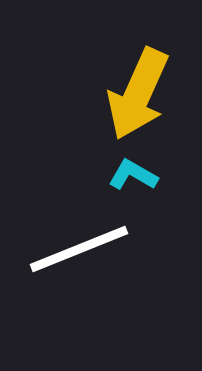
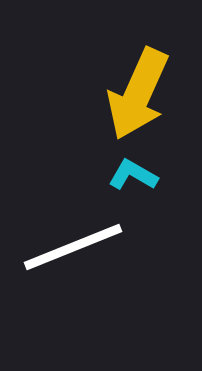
white line: moved 6 px left, 2 px up
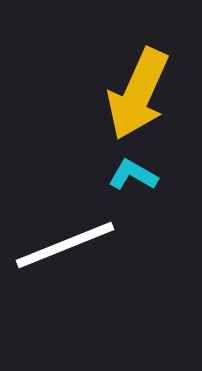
white line: moved 8 px left, 2 px up
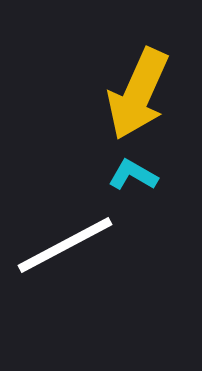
white line: rotated 6 degrees counterclockwise
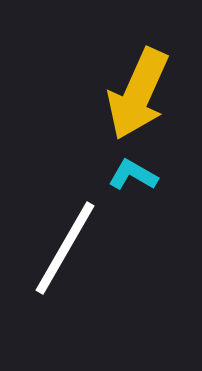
white line: moved 3 px down; rotated 32 degrees counterclockwise
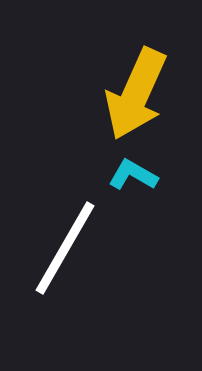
yellow arrow: moved 2 px left
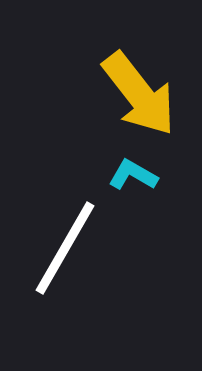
yellow arrow: moved 3 px right; rotated 62 degrees counterclockwise
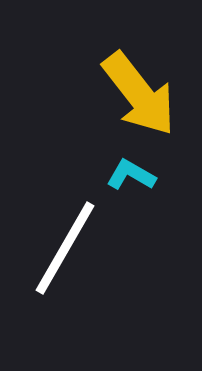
cyan L-shape: moved 2 px left
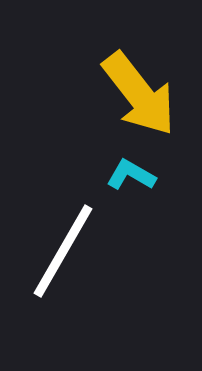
white line: moved 2 px left, 3 px down
